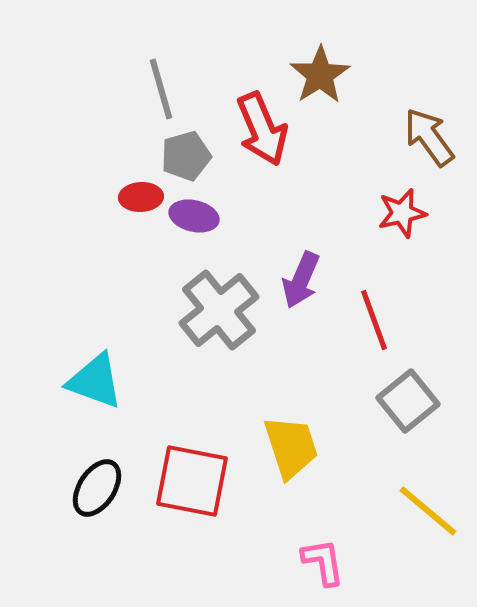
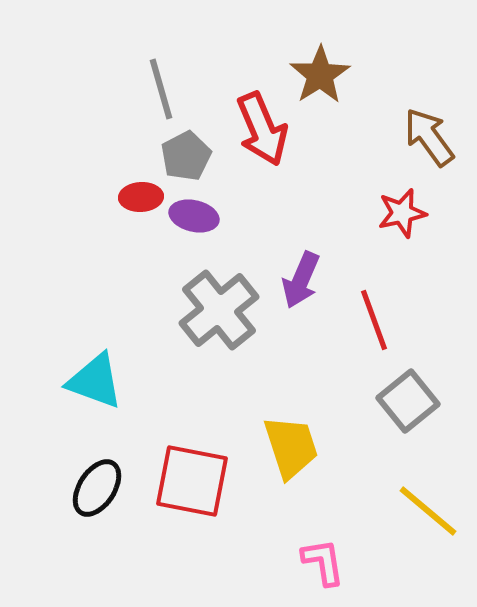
gray pentagon: rotated 12 degrees counterclockwise
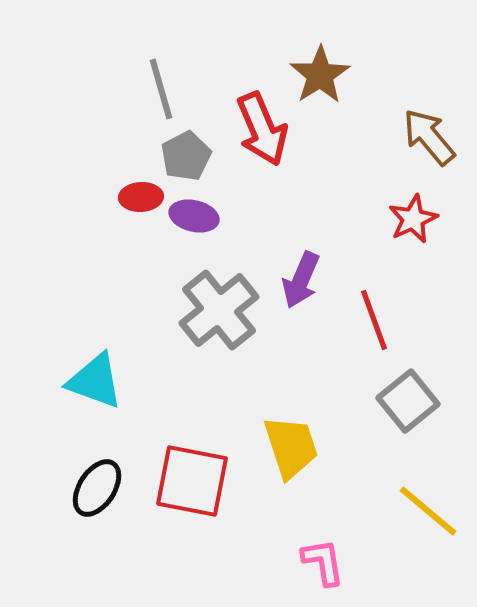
brown arrow: rotated 4 degrees counterclockwise
red star: moved 11 px right, 6 px down; rotated 12 degrees counterclockwise
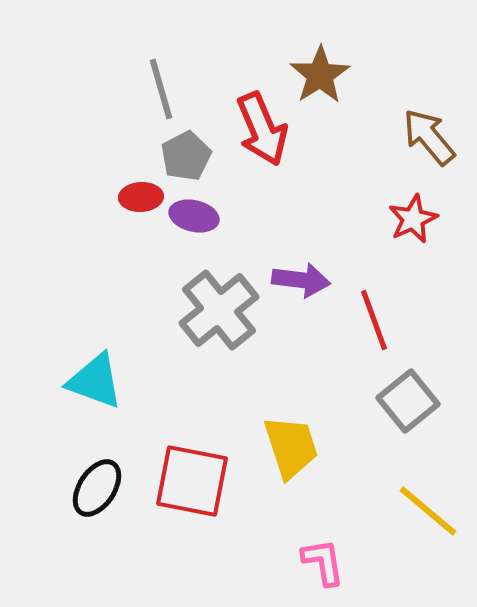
purple arrow: rotated 106 degrees counterclockwise
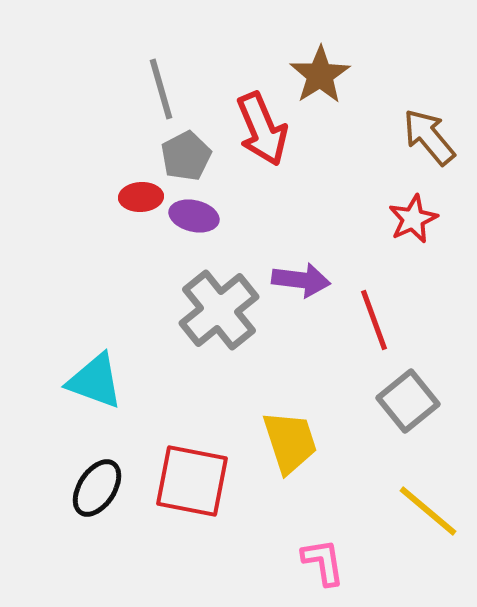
yellow trapezoid: moved 1 px left, 5 px up
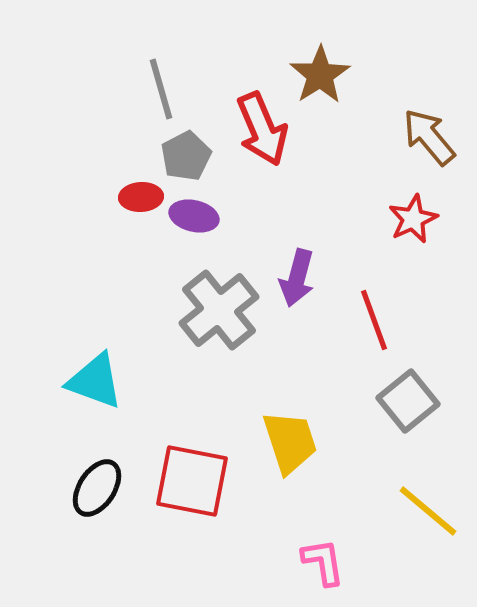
purple arrow: moved 4 px left, 2 px up; rotated 98 degrees clockwise
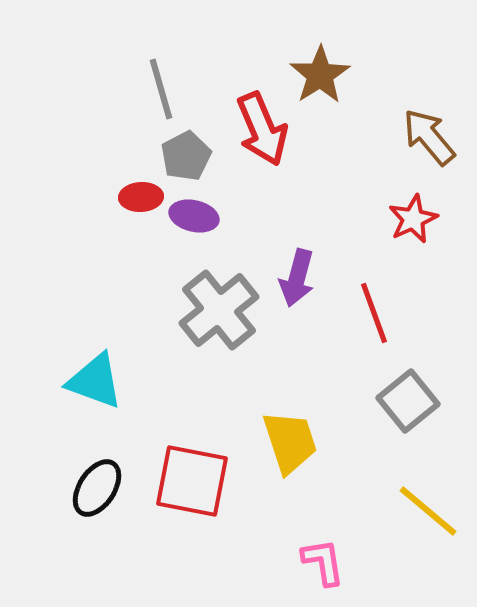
red line: moved 7 px up
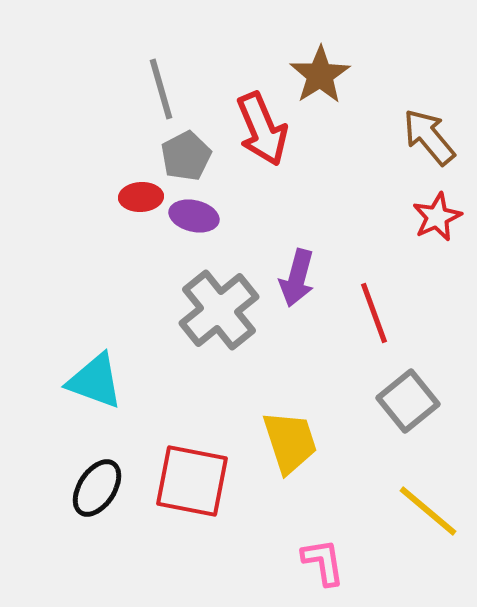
red star: moved 24 px right, 2 px up
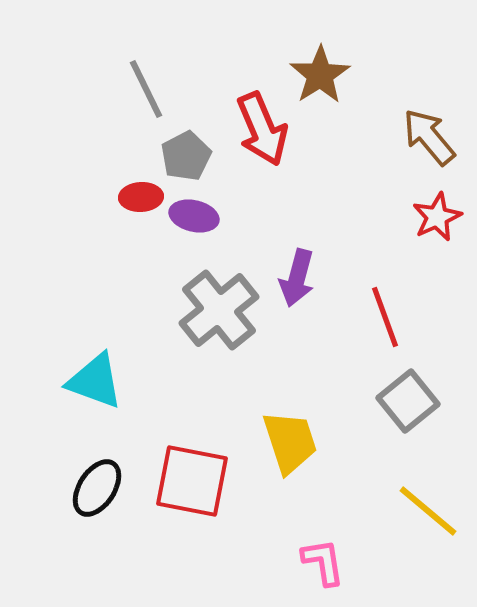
gray line: moved 15 px left; rotated 10 degrees counterclockwise
red line: moved 11 px right, 4 px down
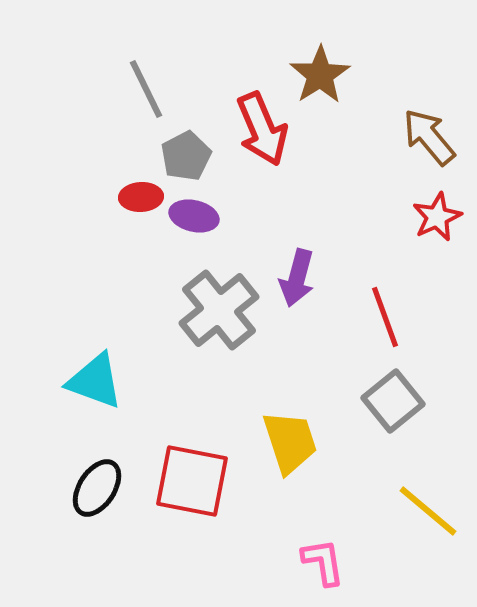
gray square: moved 15 px left
